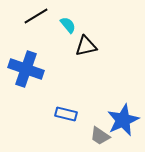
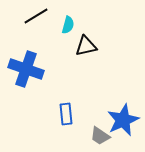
cyan semicircle: rotated 54 degrees clockwise
blue rectangle: rotated 70 degrees clockwise
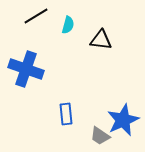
black triangle: moved 15 px right, 6 px up; rotated 20 degrees clockwise
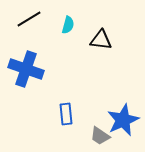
black line: moved 7 px left, 3 px down
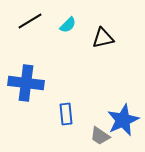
black line: moved 1 px right, 2 px down
cyan semicircle: rotated 30 degrees clockwise
black triangle: moved 2 px right, 2 px up; rotated 20 degrees counterclockwise
blue cross: moved 14 px down; rotated 12 degrees counterclockwise
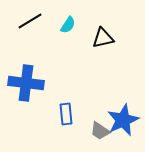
cyan semicircle: rotated 12 degrees counterclockwise
gray trapezoid: moved 5 px up
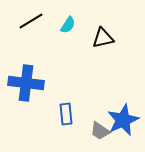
black line: moved 1 px right
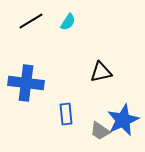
cyan semicircle: moved 3 px up
black triangle: moved 2 px left, 34 px down
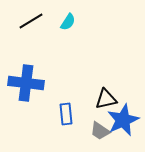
black triangle: moved 5 px right, 27 px down
